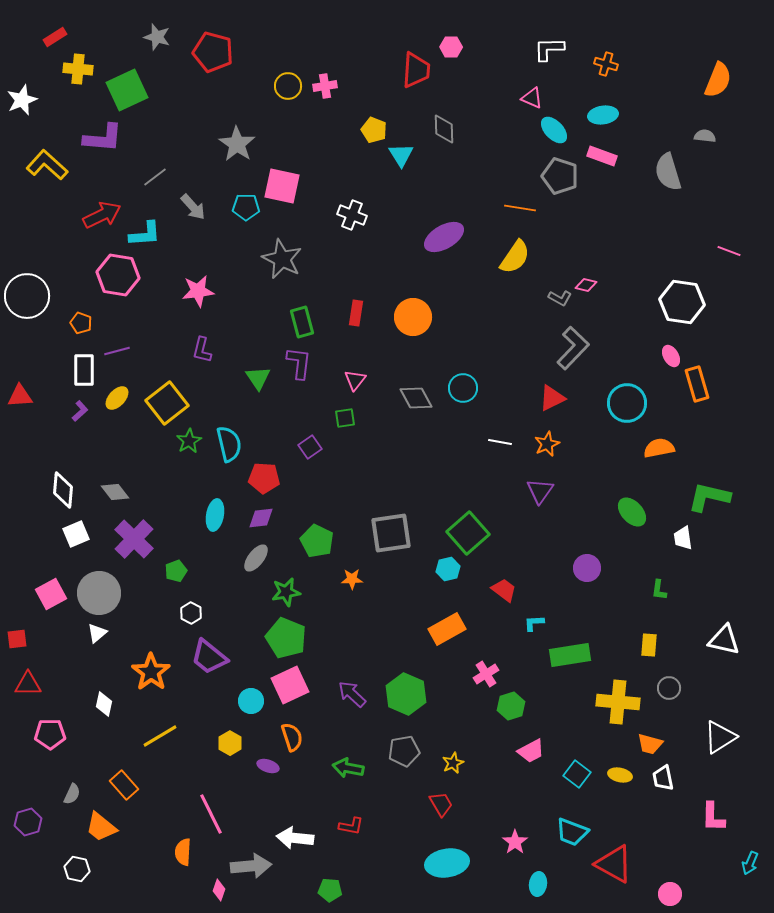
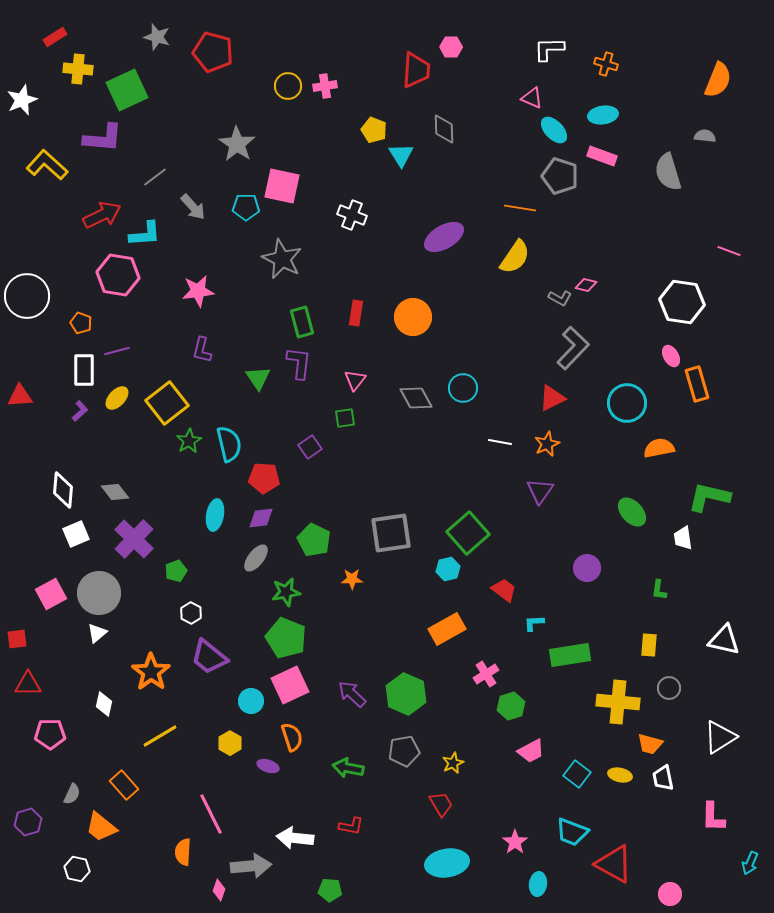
green pentagon at (317, 541): moved 3 px left, 1 px up
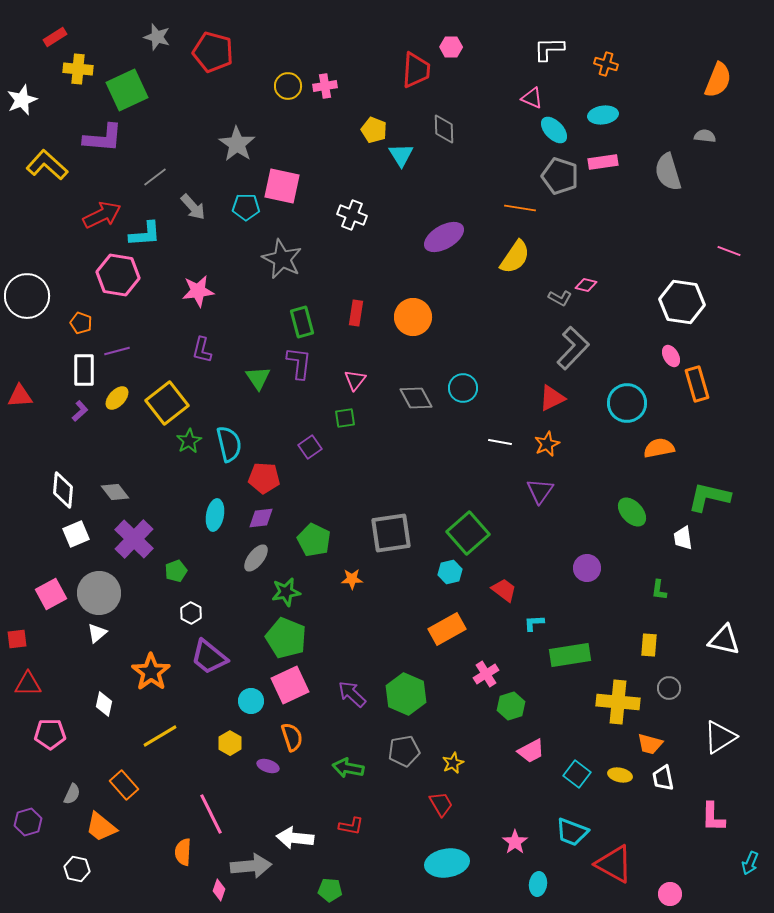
pink rectangle at (602, 156): moved 1 px right, 6 px down; rotated 28 degrees counterclockwise
cyan hexagon at (448, 569): moved 2 px right, 3 px down
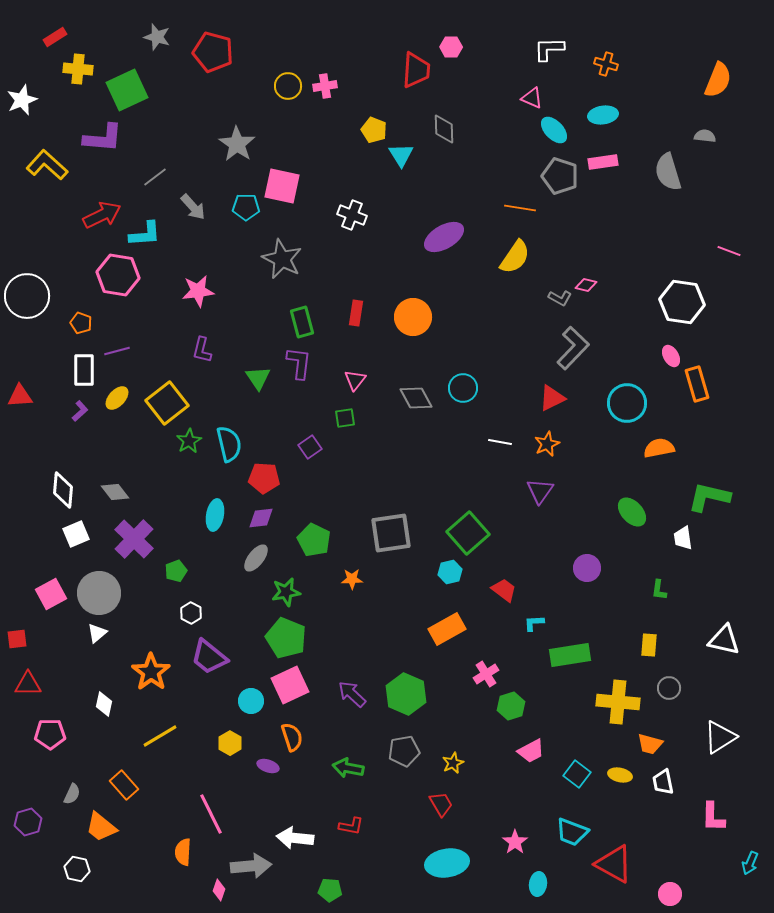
white trapezoid at (663, 778): moved 4 px down
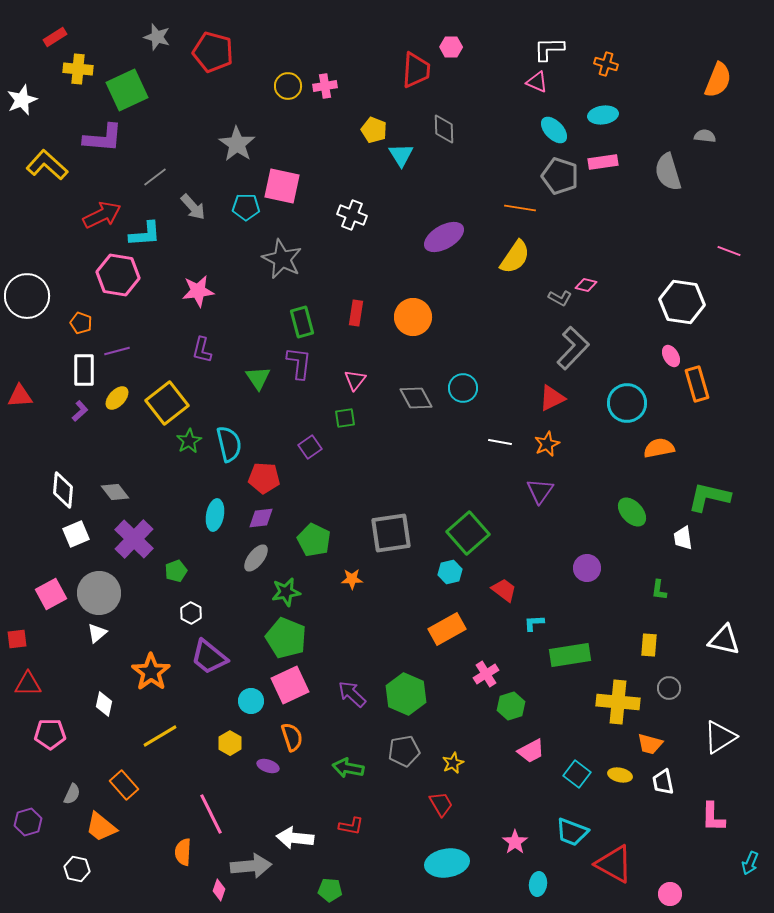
pink triangle at (532, 98): moved 5 px right, 16 px up
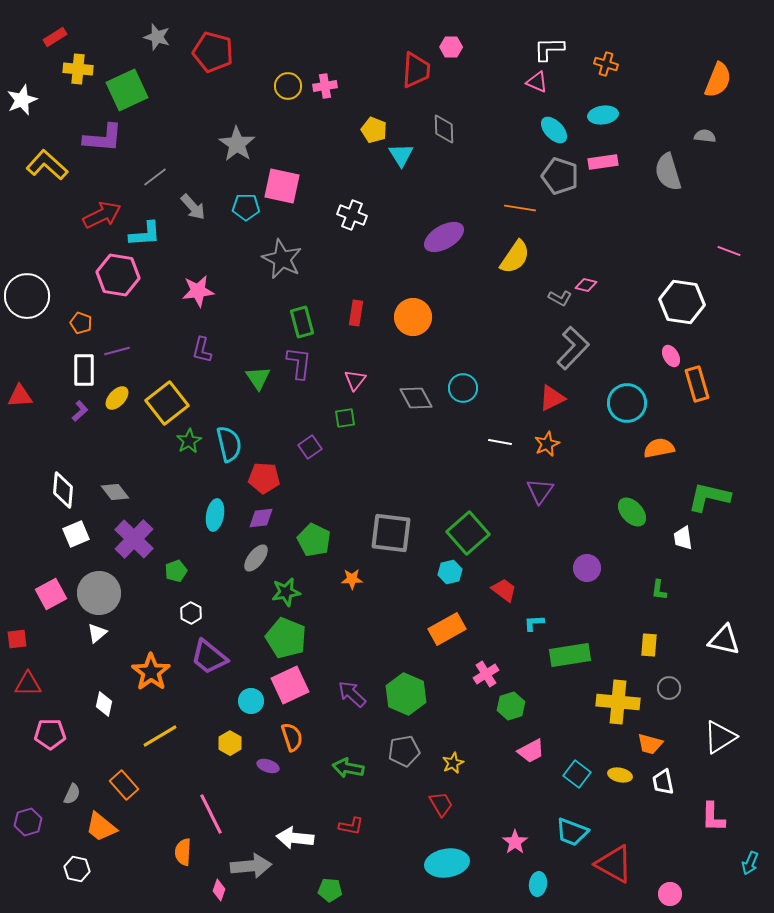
gray square at (391, 533): rotated 15 degrees clockwise
